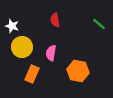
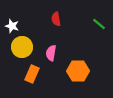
red semicircle: moved 1 px right, 1 px up
orange hexagon: rotated 10 degrees counterclockwise
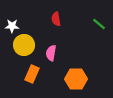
white star: rotated 16 degrees counterclockwise
yellow circle: moved 2 px right, 2 px up
orange hexagon: moved 2 px left, 8 px down
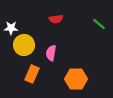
red semicircle: rotated 88 degrees counterclockwise
white star: moved 1 px left, 2 px down
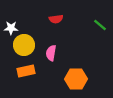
green line: moved 1 px right, 1 px down
orange rectangle: moved 6 px left, 3 px up; rotated 54 degrees clockwise
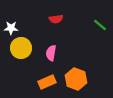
yellow circle: moved 3 px left, 3 px down
orange rectangle: moved 21 px right, 11 px down; rotated 12 degrees counterclockwise
orange hexagon: rotated 20 degrees clockwise
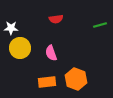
green line: rotated 56 degrees counterclockwise
yellow circle: moved 1 px left
pink semicircle: rotated 28 degrees counterclockwise
orange rectangle: rotated 18 degrees clockwise
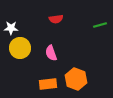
orange rectangle: moved 1 px right, 2 px down
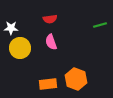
red semicircle: moved 6 px left
pink semicircle: moved 11 px up
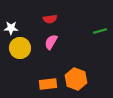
green line: moved 6 px down
pink semicircle: rotated 49 degrees clockwise
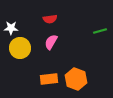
orange rectangle: moved 1 px right, 5 px up
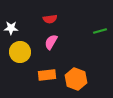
yellow circle: moved 4 px down
orange rectangle: moved 2 px left, 4 px up
